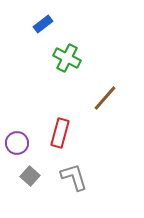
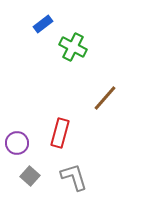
green cross: moved 6 px right, 11 px up
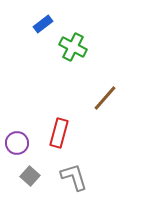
red rectangle: moved 1 px left
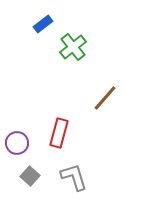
green cross: rotated 24 degrees clockwise
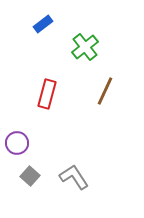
green cross: moved 12 px right
brown line: moved 7 px up; rotated 16 degrees counterclockwise
red rectangle: moved 12 px left, 39 px up
gray L-shape: rotated 16 degrees counterclockwise
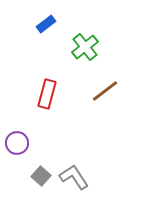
blue rectangle: moved 3 px right
brown line: rotated 28 degrees clockwise
gray square: moved 11 px right
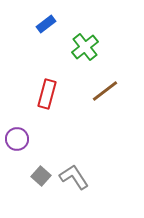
purple circle: moved 4 px up
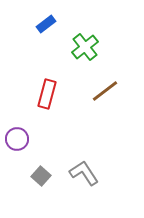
gray L-shape: moved 10 px right, 4 px up
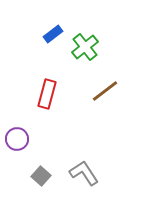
blue rectangle: moved 7 px right, 10 px down
